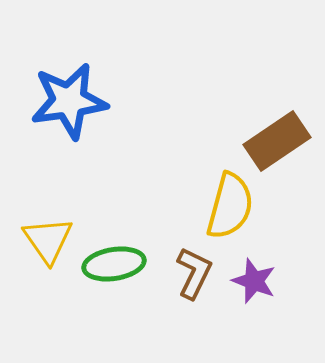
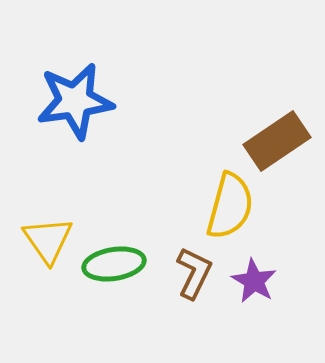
blue star: moved 6 px right
purple star: rotated 9 degrees clockwise
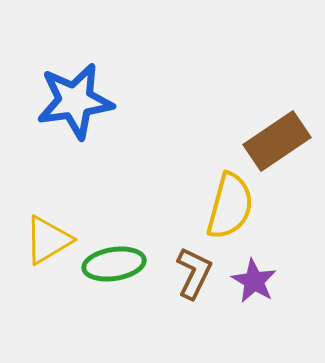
yellow triangle: rotated 34 degrees clockwise
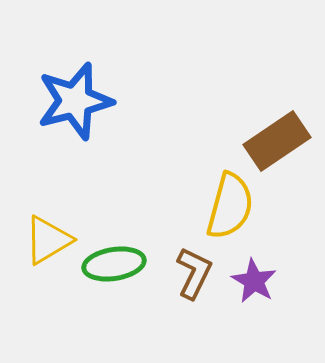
blue star: rotated 6 degrees counterclockwise
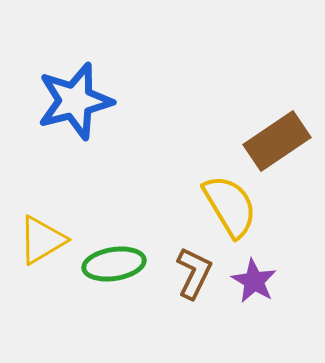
yellow semicircle: rotated 46 degrees counterclockwise
yellow triangle: moved 6 px left
